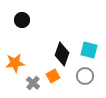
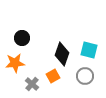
black circle: moved 18 px down
gray cross: moved 1 px left, 1 px down
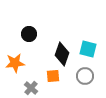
black circle: moved 7 px right, 4 px up
cyan square: moved 1 px left, 1 px up
orange square: rotated 24 degrees clockwise
gray cross: moved 1 px left, 4 px down
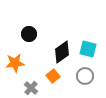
black diamond: moved 2 px up; rotated 35 degrees clockwise
orange square: rotated 32 degrees counterclockwise
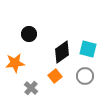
orange square: moved 2 px right
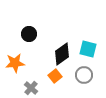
black diamond: moved 2 px down
gray circle: moved 1 px left, 1 px up
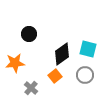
gray circle: moved 1 px right
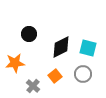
cyan square: moved 1 px up
black diamond: moved 1 px left, 7 px up; rotated 10 degrees clockwise
gray circle: moved 2 px left, 1 px up
gray cross: moved 2 px right, 2 px up
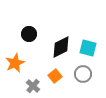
orange star: rotated 18 degrees counterclockwise
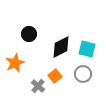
cyan square: moved 1 px left, 1 px down
gray cross: moved 5 px right
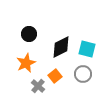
orange star: moved 11 px right
